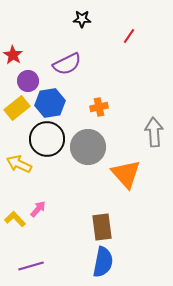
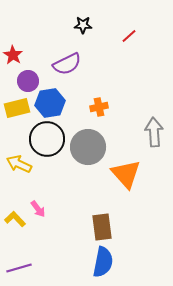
black star: moved 1 px right, 6 px down
red line: rotated 14 degrees clockwise
yellow rectangle: rotated 25 degrees clockwise
pink arrow: rotated 102 degrees clockwise
purple line: moved 12 px left, 2 px down
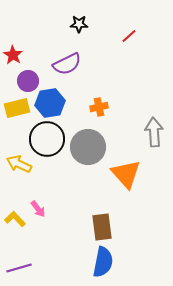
black star: moved 4 px left, 1 px up
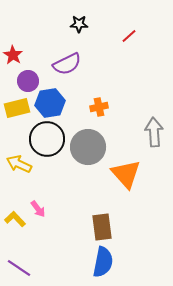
purple line: rotated 50 degrees clockwise
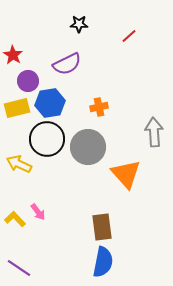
pink arrow: moved 3 px down
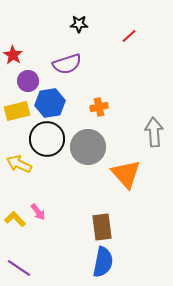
purple semicircle: rotated 8 degrees clockwise
yellow rectangle: moved 3 px down
